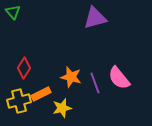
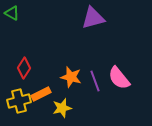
green triangle: moved 1 px left, 1 px down; rotated 21 degrees counterclockwise
purple triangle: moved 2 px left
purple line: moved 2 px up
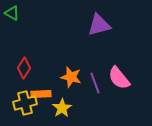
purple triangle: moved 6 px right, 7 px down
purple line: moved 2 px down
orange rectangle: rotated 24 degrees clockwise
yellow cross: moved 6 px right, 2 px down
yellow star: rotated 18 degrees counterclockwise
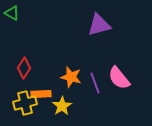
yellow star: moved 2 px up
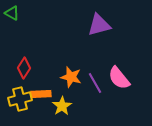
purple line: rotated 10 degrees counterclockwise
yellow cross: moved 5 px left, 4 px up
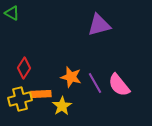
pink semicircle: moved 7 px down
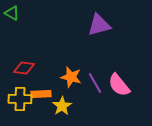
red diamond: rotated 65 degrees clockwise
yellow cross: rotated 15 degrees clockwise
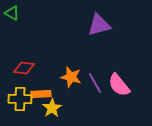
yellow star: moved 10 px left, 2 px down
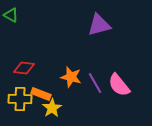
green triangle: moved 1 px left, 2 px down
orange rectangle: rotated 24 degrees clockwise
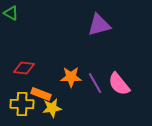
green triangle: moved 2 px up
orange star: rotated 15 degrees counterclockwise
pink semicircle: moved 1 px up
yellow cross: moved 2 px right, 5 px down
yellow star: rotated 24 degrees clockwise
